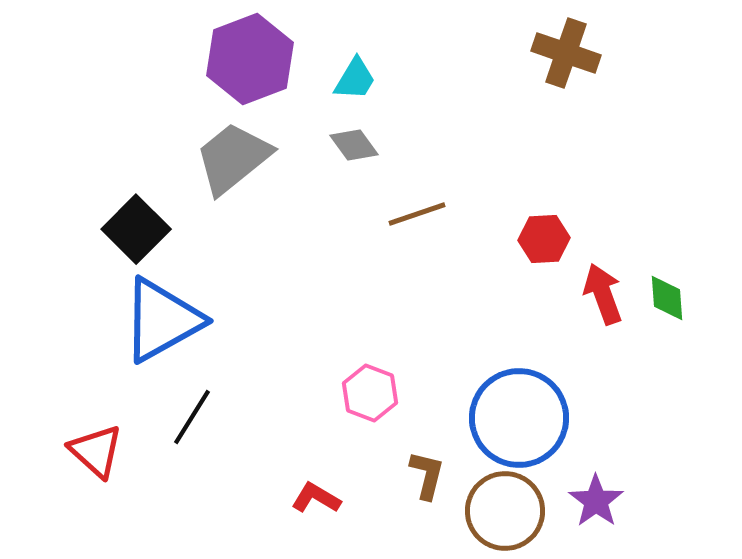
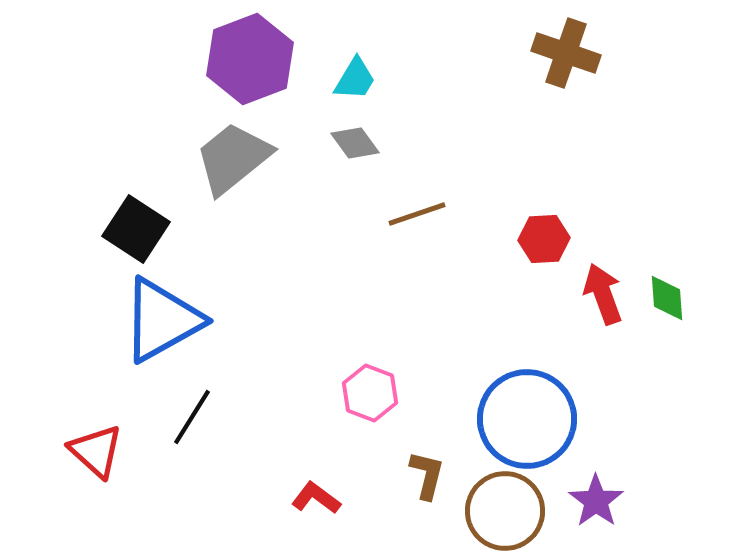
gray diamond: moved 1 px right, 2 px up
black square: rotated 12 degrees counterclockwise
blue circle: moved 8 px right, 1 px down
red L-shape: rotated 6 degrees clockwise
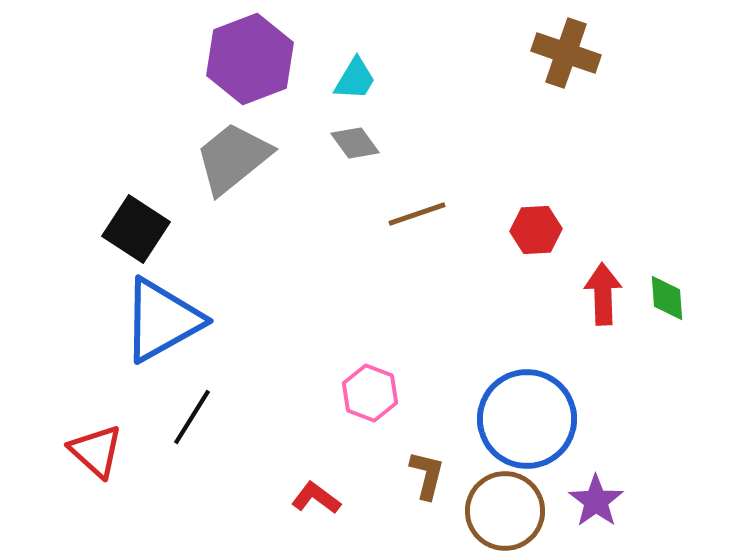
red hexagon: moved 8 px left, 9 px up
red arrow: rotated 18 degrees clockwise
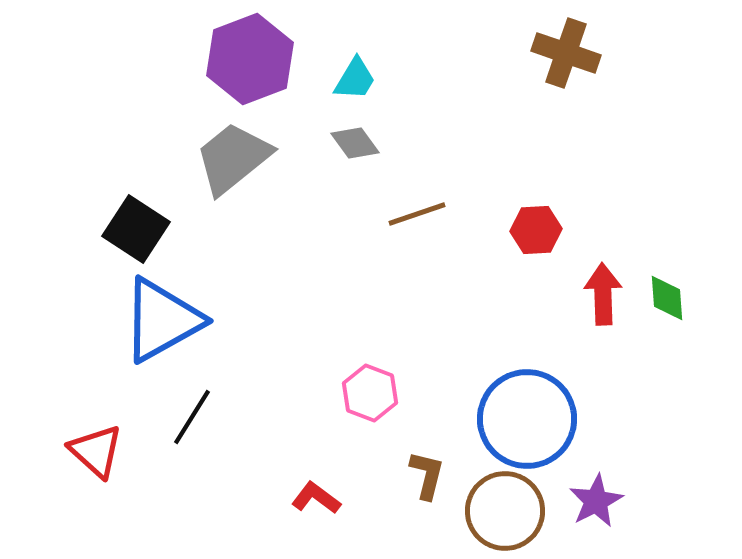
purple star: rotated 8 degrees clockwise
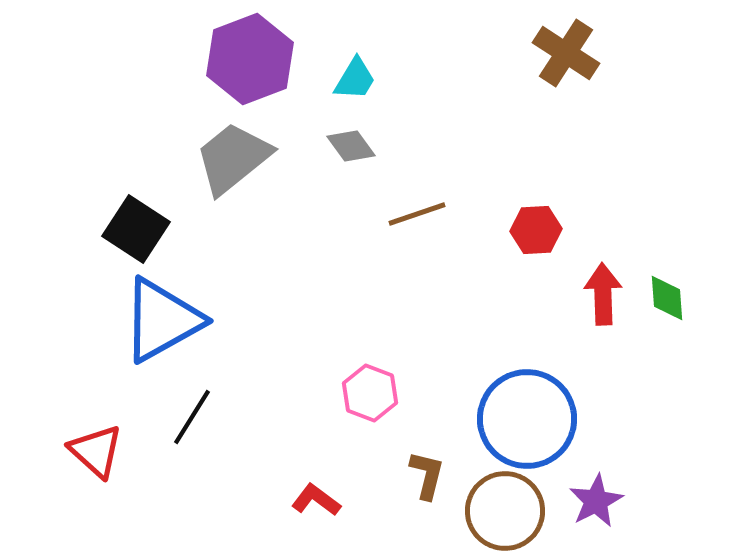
brown cross: rotated 14 degrees clockwise
gray diamond: moved 4 px left, 3 px down
red L-shape: moved 2 px down
